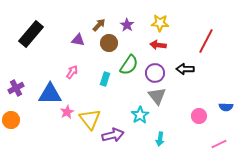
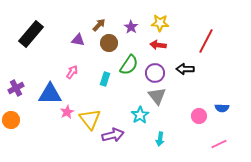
purple star: moved 4 px right, 2 px down
blue semicircle: moved 4 px left, 1 px down
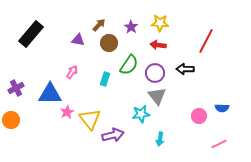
cyan star: moved 1 px right, 1 px up; rotated 24 degrees clockwise
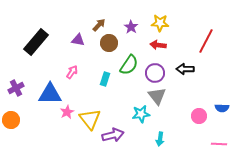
black rectangle: moved 5 px right, 8 px down
pink line: rotated 28 degrees clockwise
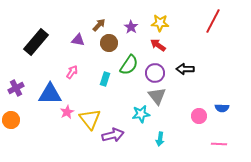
red line: moved 7 px right, 20 px up
red arrow: rotated 28 degrees clockwise
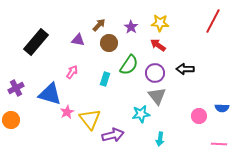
blue triangle: rotated 15 degrees clockwise
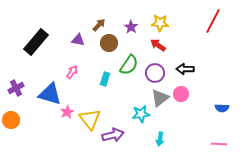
gray triangle: moved 3 px right, 2 px down; rotated 30 degrees clockwise
pink circle: moved 18 px left, 22 px up
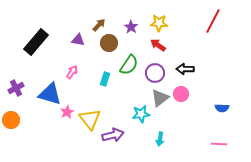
yellow star: moved 1 px left
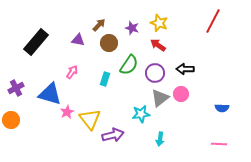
yellow star: rotated 18 degrees clockwise
purple star: moved 1 px right, 1 px down; rotated 16 degrees counterclockwise
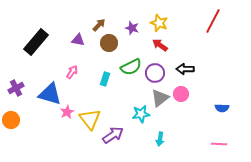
red arrow: moved 2 px right
green semicircle: moved 2 px right, 2 px down; rotated 30 degrees clockwise
purple arrow: rotated 20 degrees counterclockwise
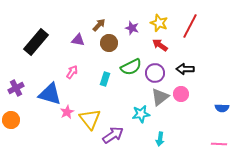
red line: moved 23 px left, 5 px down
gray triangle: moved 1 px up
